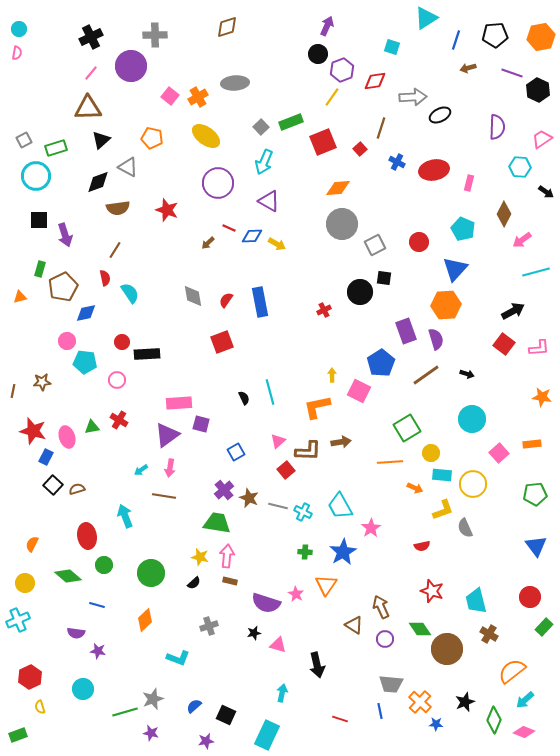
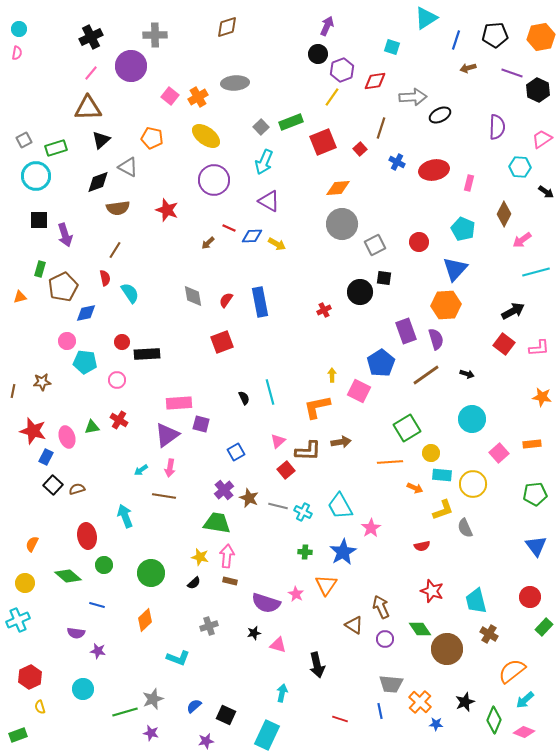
purple circle at (218, 183): moved 4 px left, 3 px up
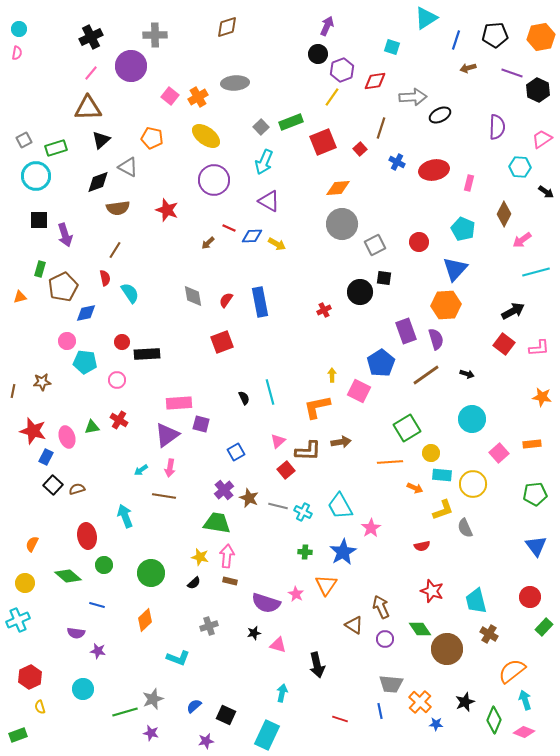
cyan arrow at (525, 700): rotated 114 degrees clockwise
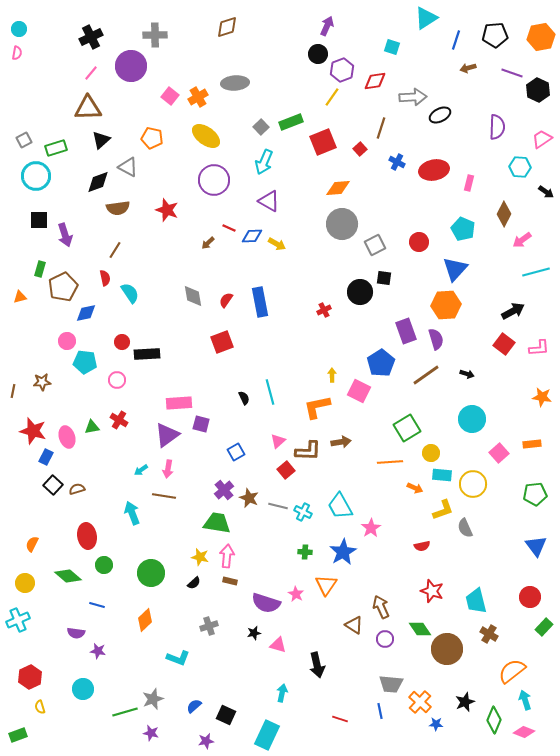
pink arrow at (170, 468): moved 2 px left, 1 px down
cyan arrow at (125, 516): moved 7 px right, 3 px up
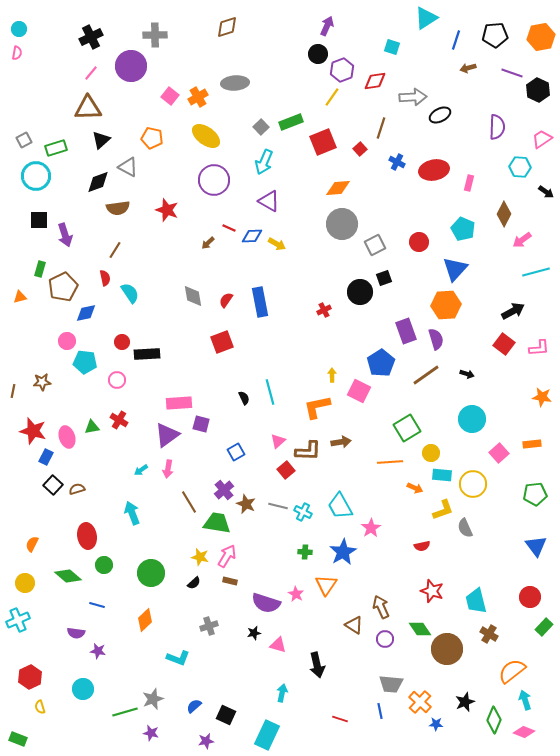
black square at (384, 278): rotated 28 degrees counterclockwise
brown line at (164, 496): moved 25 px right, 6 px down; rotated 50 degrees clockwise
brown star at (249, 498): moved 3 px left, 6 px down
pink arrow at (227, 556): rotated 25 degrees clockwise
green rectangle at (18, 735): moved 4 px down; rotated 42 degrees clockwise
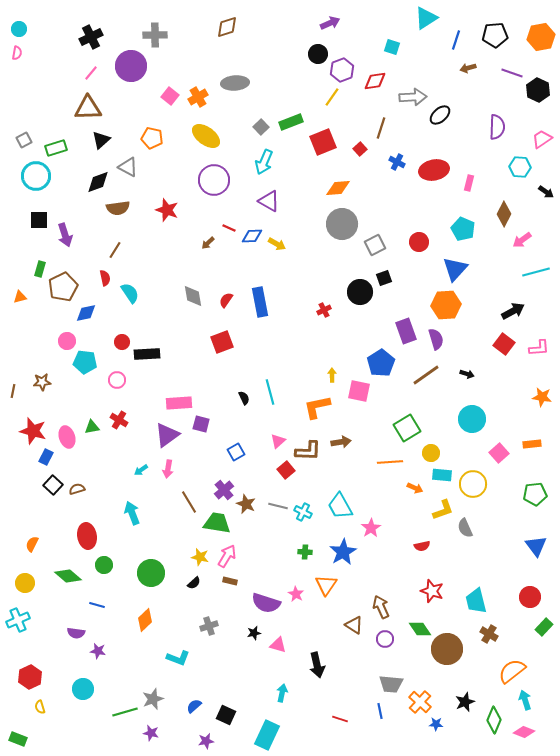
purple arrow at (327, 26): moved 3 px right, 3 px up; rotated 42 degrees clockwise
black ellipse at (440, 115): rotated 15 degrees counterclockwise
pink square at (359, 391): rotated 15 degrees counterclockwise
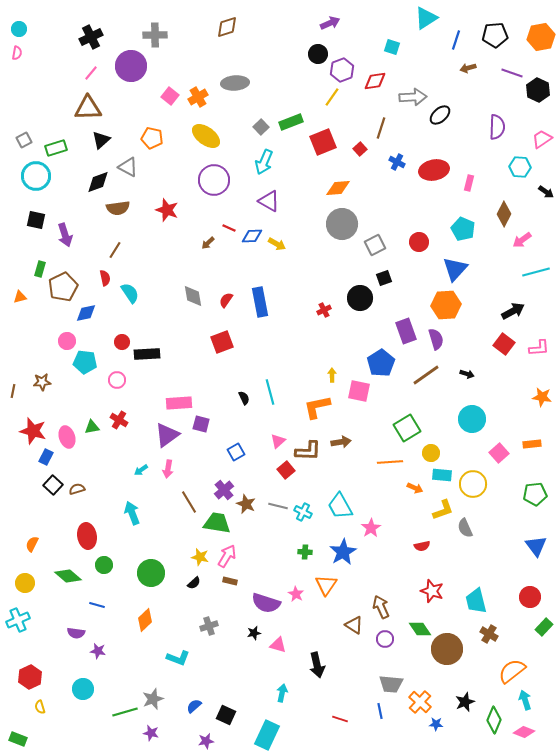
black square at (39, 220): moved 3 px left; rotated 12 degrees clockwise
black circle at (360, 292): moved 6 px down
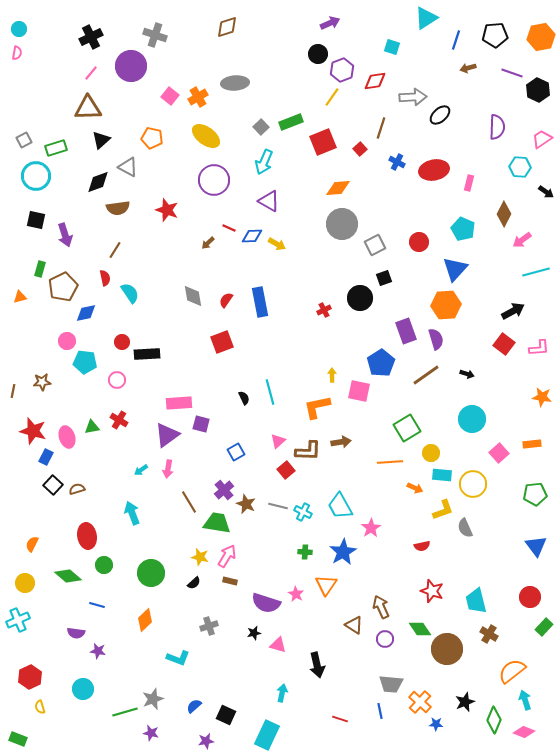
gray cross at (155, 35): rotated 20 degrees clockwise
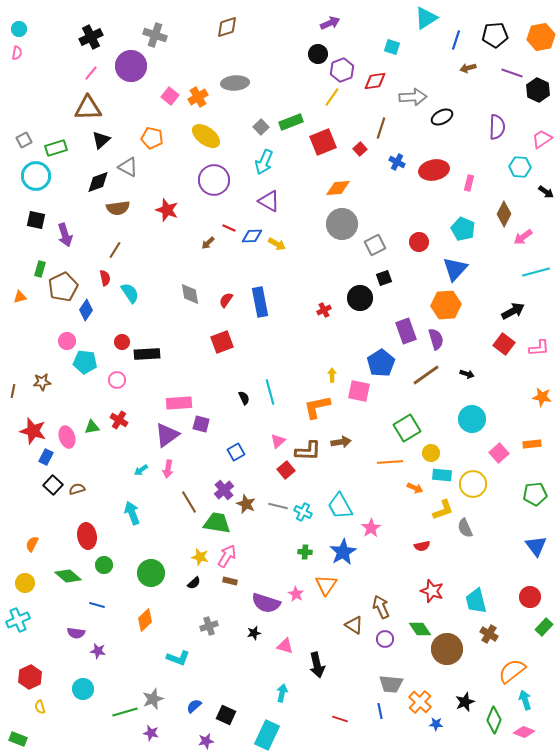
black ellipse at (440, 115): moved 2 px right, 2 px down; rotated 15 degrees clockwise
pink arrow at (522, 240): moved 1 px right, 3 px up
gray diamond at (193, 296): moved 3 px left, 2 px up
blue diamond at (86, 313): moved 3 px up; rotated 45 degrees counterclockwise
pink triangle at (278, 645): moved 7 px right, 1 px down
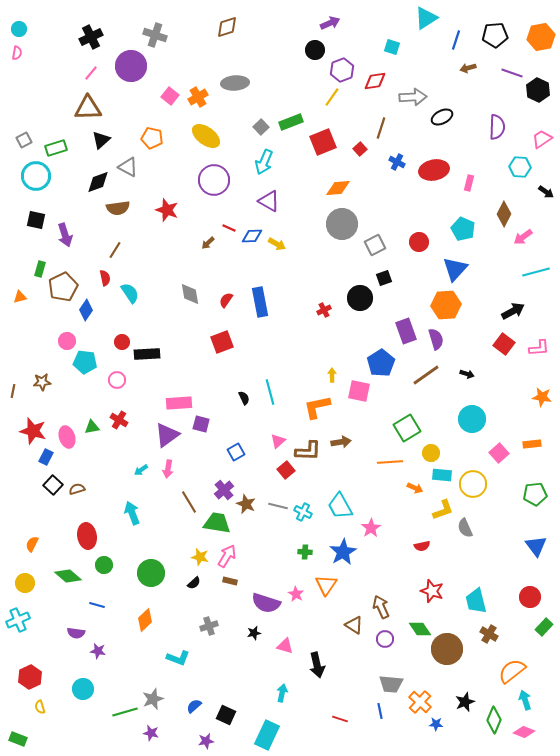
black circle at (318, 54): moved 3 px left, 4 px up
